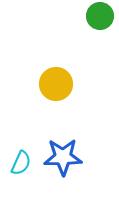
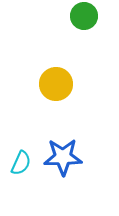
green circle: moved 16 px left
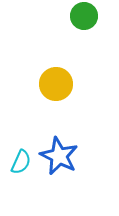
blue star: moved 4 px left, 1 px up; rotated 27 degrees clockwise
cyan semicircle: moved 1 px up
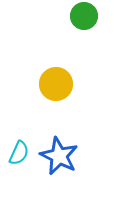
cyan semicircle: moved 2 px left, 9 px up
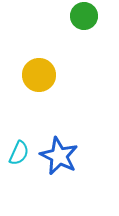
yellow circle: moved 17 px left, 9 px up
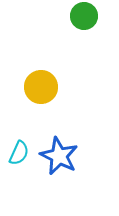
yellow circle: moved 2 px right, 12 px down
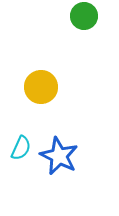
cyan semicircle: moved 2 px right, 5 px up
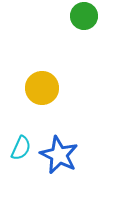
yellow circle: moved 1 px right, 1 px down
blue star: moved 1 px up
